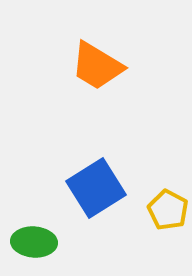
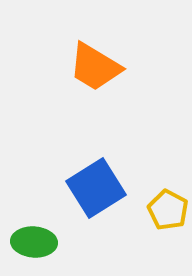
orange trapezoid: moved 2 px left, 1 px down
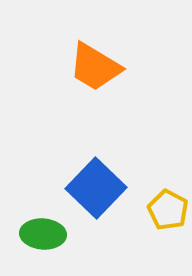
blue square: rotated 14 degrees counterclockwise
green ellipse: moved 9 px right, 8 px up
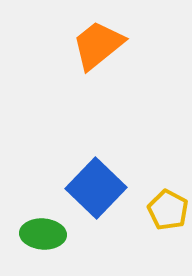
orange trapezoid: moved 3 px right, 22 px up; rotated 110 degrees clockwise
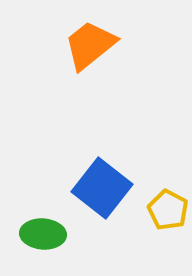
orange trapezoid: moved 8 px left
blue square: moved 6 px right; rotated 6 degrees counterclockwise
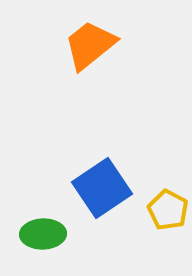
blue square: rotated 18 degrees clockwise
green ellipse: rotated 6 degrees counterclockwise
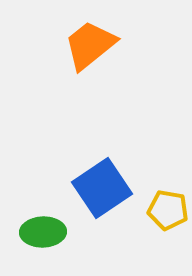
yellow pentagon: rotated 18 degrees counterclockwise
green ellipse: moved 2 px up
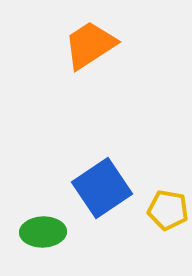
orange trapezoid: rotated 6 degrees clockwise
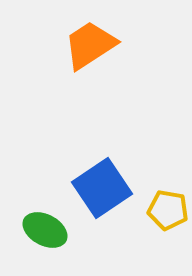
green ellipse: moved 2 px right, 2 px up; rotated 30 degrees clockwise
